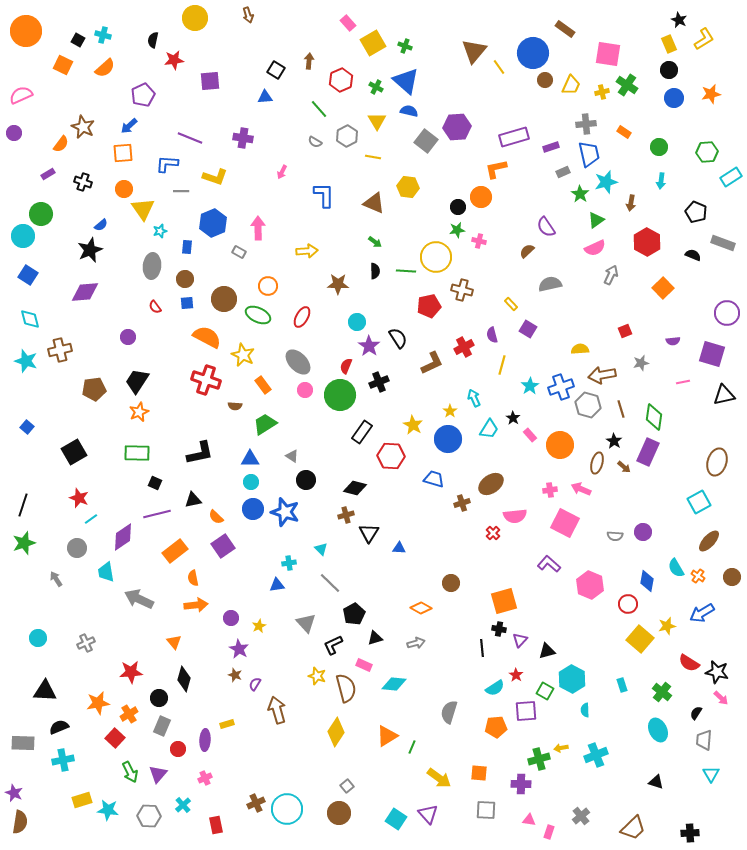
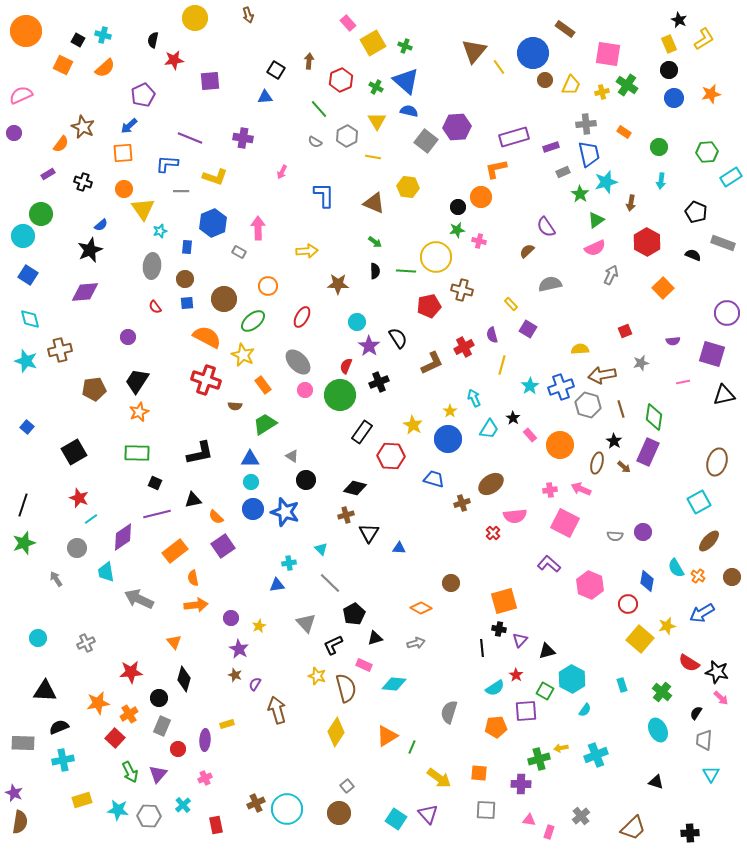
green ellipse at (258, 315): moved 5 px left, 6 px down; rotated 65 degrees counterclockwise
cyan semicircle at (585, 710): rotated 144 degrees counterclockwise
cyan star at (108, 810): moved 10 px right
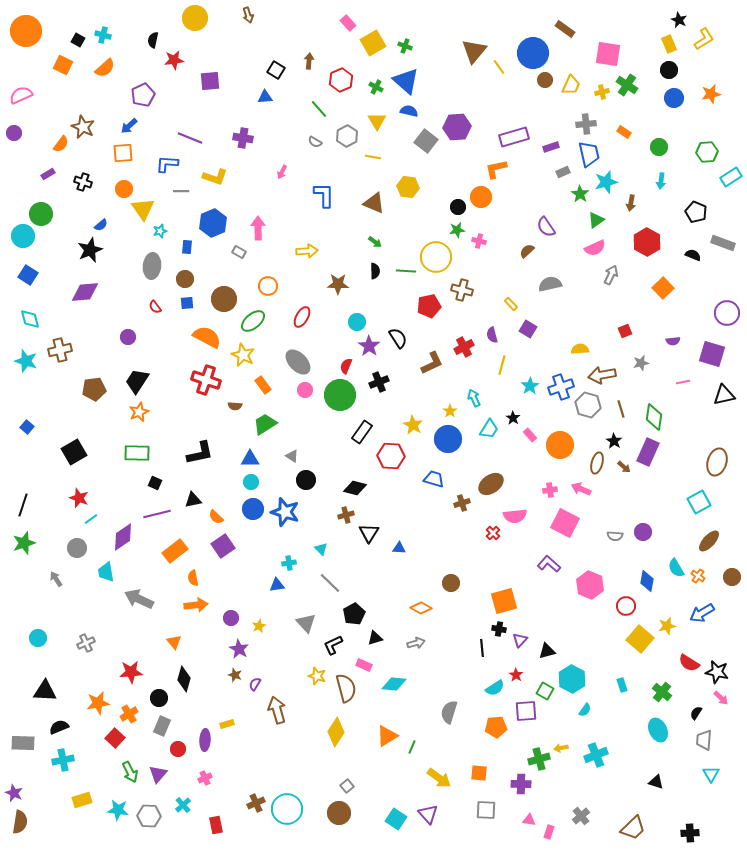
red circle at (628, 604): moved 2 px left, 2 px down
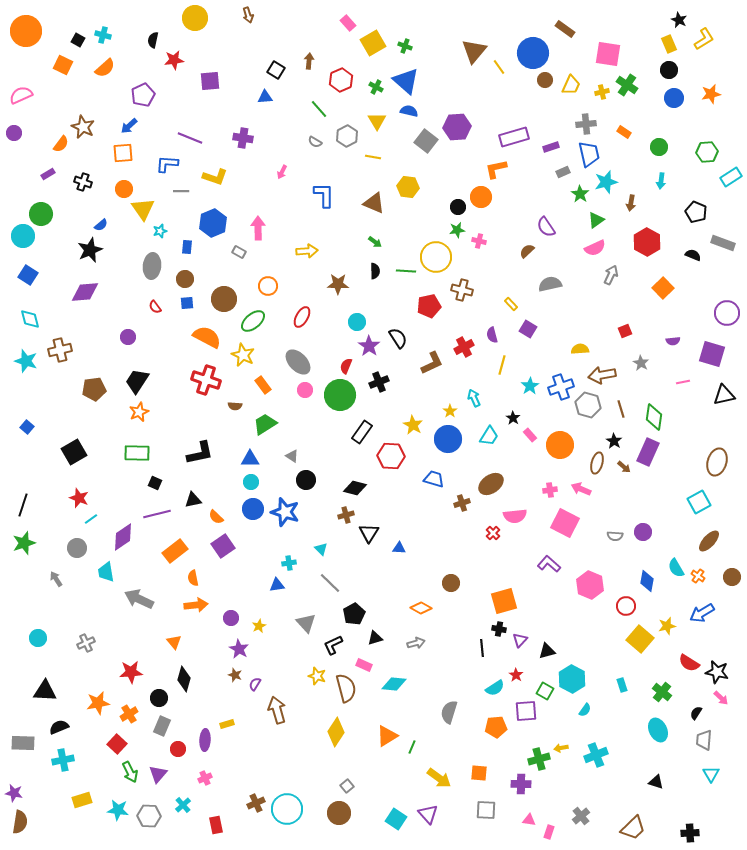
gray star at (641, 363): rotated 28 degrees counterclockwise
cyan trapezoid at (489, 429): moved 7 px down
red square at (115, 738): moved 2 px right, 6 px down
purple star at (14, 793): rotated 12 degrees counterclockwise
